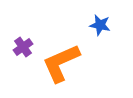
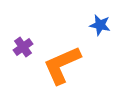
orange L-shape: moved 1 px right, 2 px down
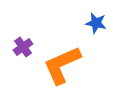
blue star: moved 4 px left, 2 px up
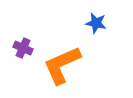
purple cross: moved 1 px down; rotated 30 degrees counterclockwise
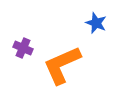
blue star: rotated 10 degrees clockwise
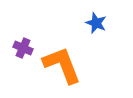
orange L-shape: rotated 93 degrees clockwise
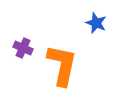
orange L-shape: rotated 33 degrees clockwise
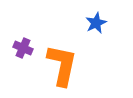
blue star: rotated 25 degrees clockwise
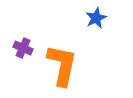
blue star: moved 5 px up
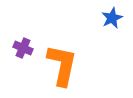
blue star: moved 16 px right
